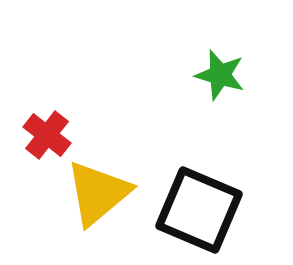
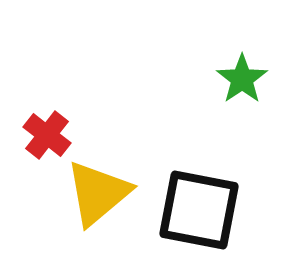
green star: moved 22 px right, 4 px down; rotated 21 degrees clockwise
black square: rotated 12 degrees counterclockwise
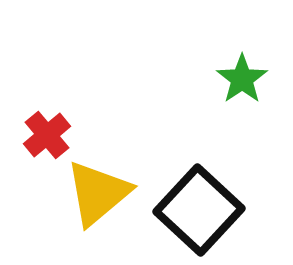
red cross: rotated 12 degrees clockwise
black square: rotated 32 degrees clockwise
